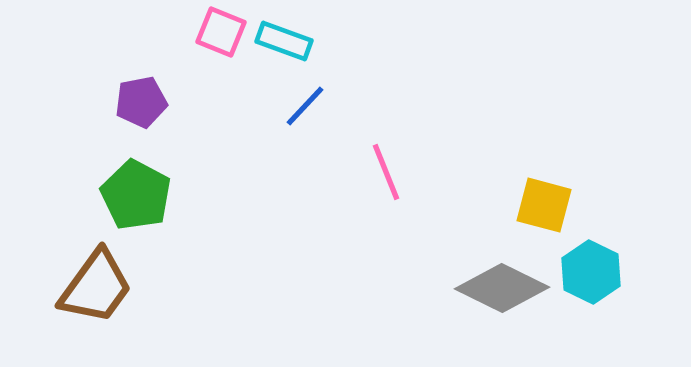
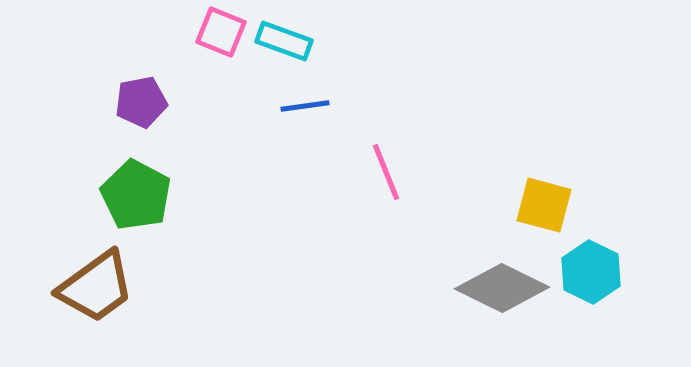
blue line: rotated 39 degrees clockwise
brown trapezoid: rotated 18 degrees clockwise
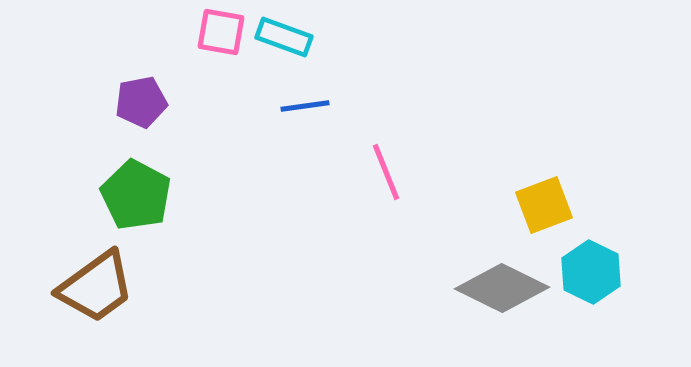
pink square: rotated 12 degrees counterclockwise
cyan rectangle: moved 4 px up
yellow square: rotated 36 degrees counterclockwise
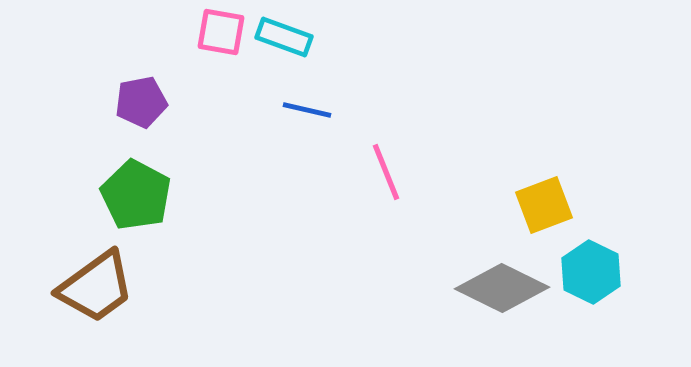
blue line: moved 2 px right, 4 px down; rotated 21 degrees clockwise
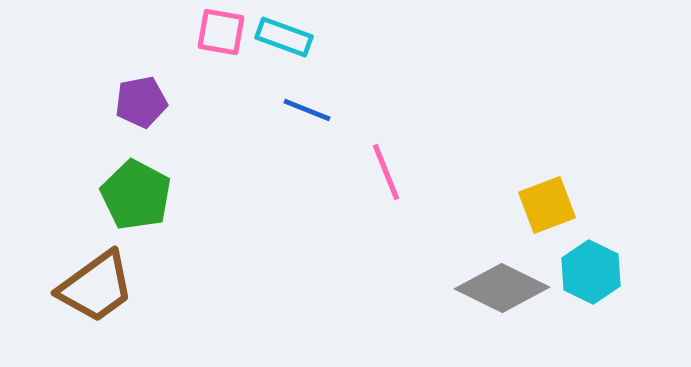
blue line: rotated 9 degrees clockwise
yellow square: moved 3 px right
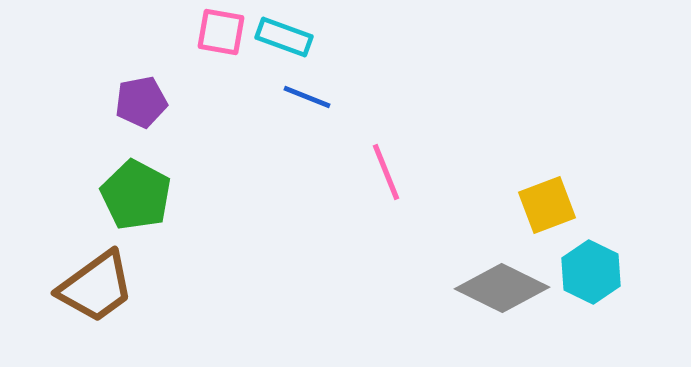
blue line: moved 13 px up
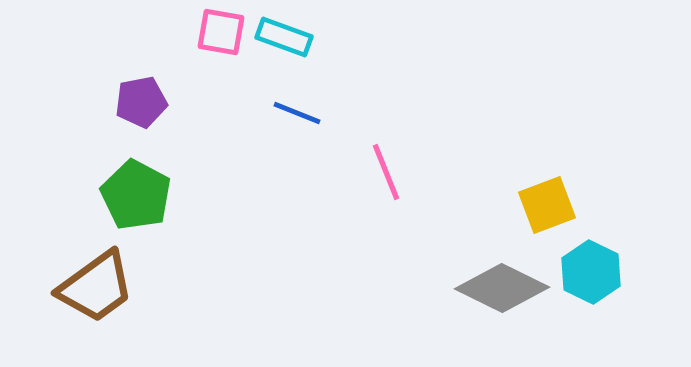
blue line: moved 10 px left, 16 px down
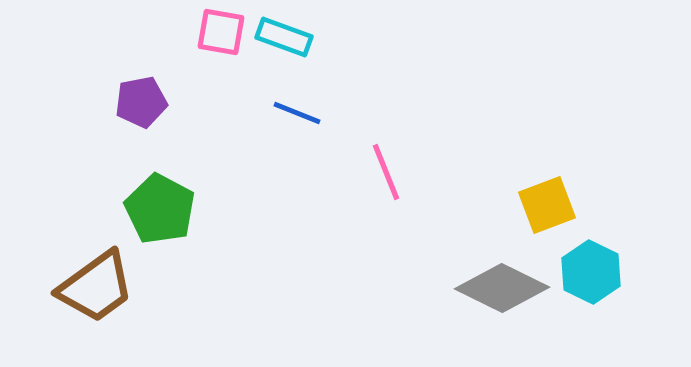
green pentagon: moved 24 px right, 14 px down
